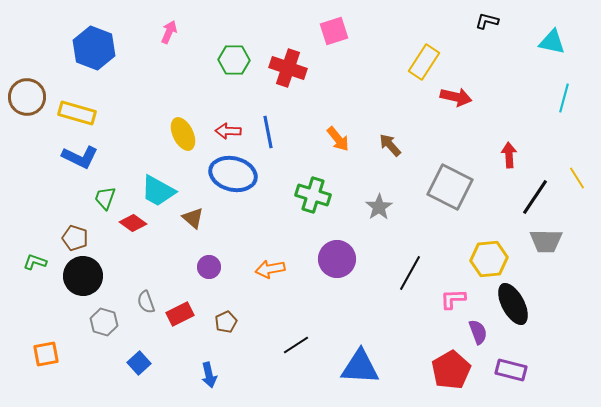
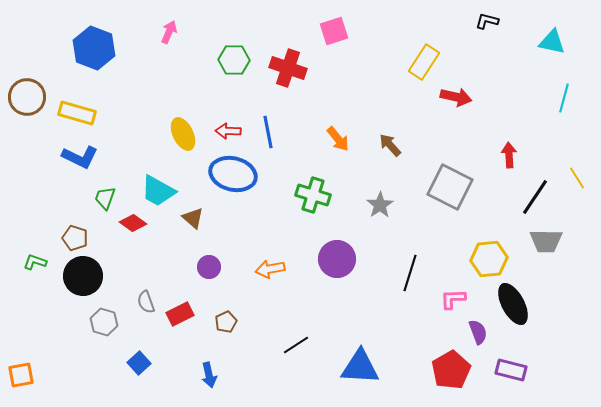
gray star at (379, 207): moved 1 px right, 2 px up
black line at (410, 273): rotated 12 degrees counterclockwise
orange square at (46, 354): moved 25 px left, 21 px down
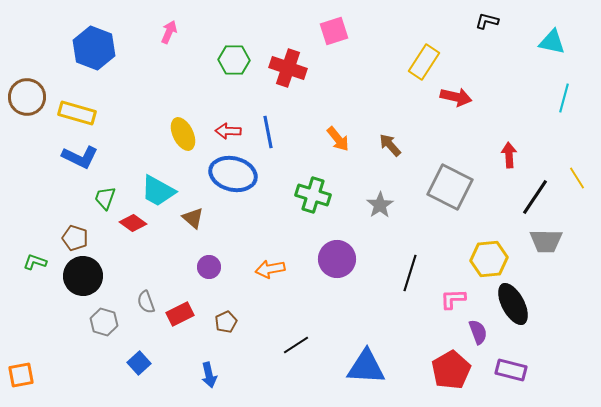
blue triangle at (360, 367): moved 6 px right
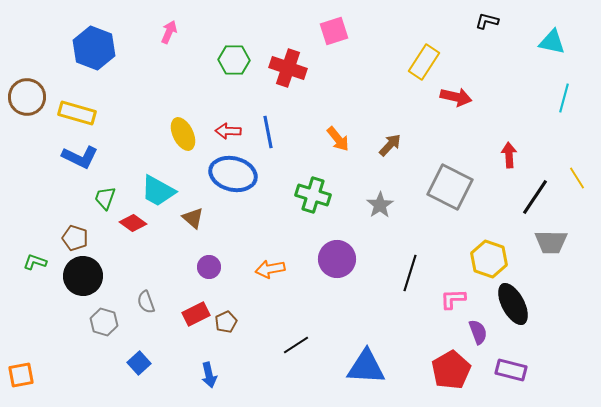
brown arrow at (390, 145): rotated 85 degrees clockwise
gray trapezoid at (546, 241): moved 5 px right, 1 px down
yellow hexagon at (489, 259): rotated 24 degrees clockwise
red rectangle at (180, 314): moved 16 px right
